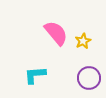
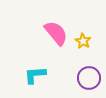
yellow star: rotated 14 degrees counterclockwise
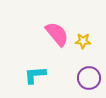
pink semicircle: moved 1 px right, 1 px down
yellow star: rotated 28 degrees counterclockwise
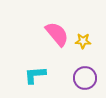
purple circle: moved 4 px left
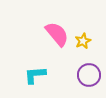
yellow star: rotated 28 degrees counterclockwise
purple circle: moved 4 px right, 3 px up
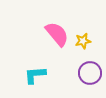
yellow star: rotated 14 degrees clockwise
purple circle: moved 1 px right, 2 px up
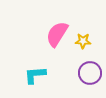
pink semicircle: rotated 108 degrees counterclockwise
yellow star: rotated 14 degrees clockwise
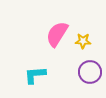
purple circle: moved 1 px up
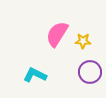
cyan L-shape: rotated 30 degrees clockwise
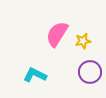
yellow star: rotated 14 degrees counterclockwise
